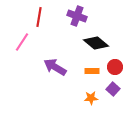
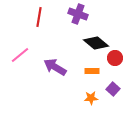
purple cross: moved 1 px right, 2 px up
pink line: moved 2 px left, 13 px down; rotated 18 degrees clockwise
red circle: moved 9 px up
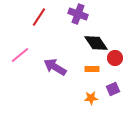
red line: rotated 24 degrees clockwise
black diamond: rotated 15 degrees clockwise
orange rectangle: moved 2 px up
purple square: rotated 24 degrees clockwise
